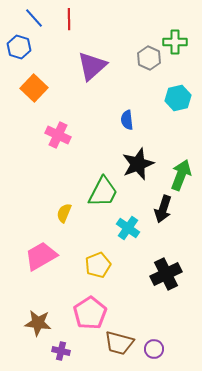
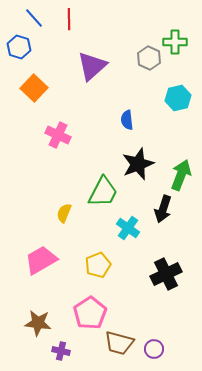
pink trapezoid: moved 4 px down
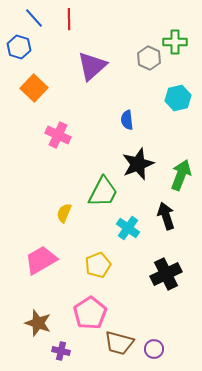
black arrow: moved 3 px right, 7 px down; rotated 144 degrees clockwise
brown star: rotated 12 degrees clockwise
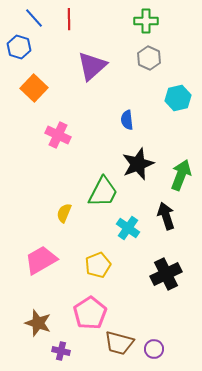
green cross: moved 29 px left, 21 px up
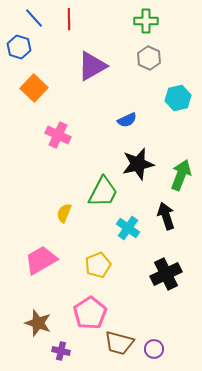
purple triangle: rotated 12 degrees clockwise
blue semicircle: rotated 108 degrees counterclockwise
black star: rotated 8 degrees clockwise
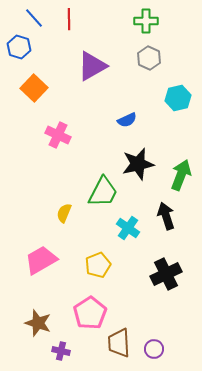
brown trapezoid: rotated 72 degrees clockwise
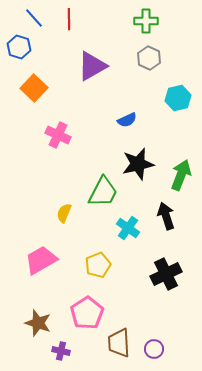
pink pentagon: moved 3 px left
